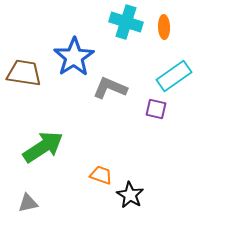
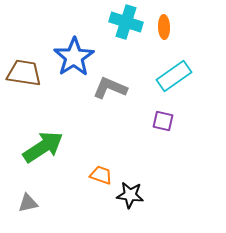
purple square: moved 7 px right, 12 px down
black star: rotated 24 degrees counterclockwise
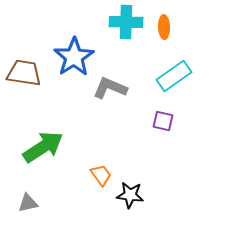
cyan cross: rotated 16 degrees counterclockwise
orange trapezoid: rotated 35 degrees clockwise
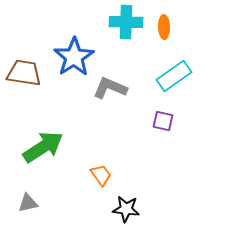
black star: moved 4 px left, 14 px down
